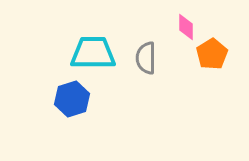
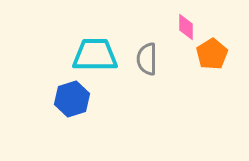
cyan trapezoid: moved 2 px right, 2 px down
gray semicircle: moved 1 px right, 1 px down
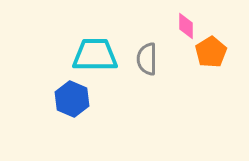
pink diamond: moved 1 px up
orange pentagon: moved 1 px left, 2 px up
blue hexagon: rotated 20 degrees counterclockwise
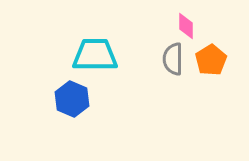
orange pentagon: moved 8 px down
gray semicircle: moved 26 px right
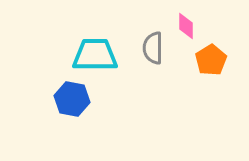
gray semicircle: moved 20 px left, 11 px up
blue hexagon: rotated 12 degrees counterclockwise
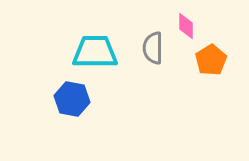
cyan trapezoid: moved 3 px up
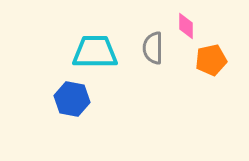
orange pentagon: rotated 20 degrees clockwise
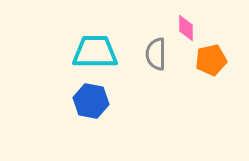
pink diamond: moved 2 px down
gray semicircle: moved 3 px right, 6 px down
blue hexagon: moved 19 px right, 2 px down
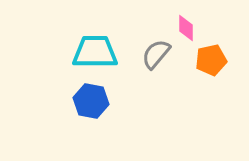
gray semicircle: rotated 40 degrees clockwise
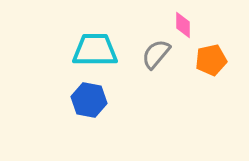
pink diamond: moved 3 px left, 3 px up
cyan trapezoid: moved 2 px up
blue hexagon: moved 2 px left, 1 px up
